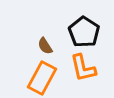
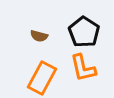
brown semicircle: moved 6 px left, 10 px up; rotated 42 degrees counterclockwise
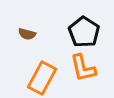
brown semicircle: moved 12 px left, 2 px up
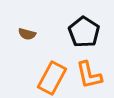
orange L-shape: moved 6 px right, 7 px down
orange rectangle: moved 10 px right
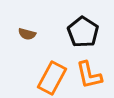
black pentagon: moved 1 px left
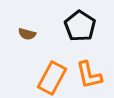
black pentagon: moved 3 px left, 6 px up
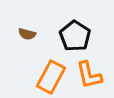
black pentagon: moved 5 px left, 10 px down
orange rectangle: moved 1 px left, 1 px up
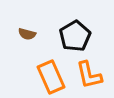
black pentagon: rotated 8 degrees clockwise
orange rectangle: rotated 52 degrees counterclockwise
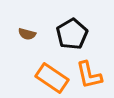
black pentagon: moved 3 px left, 2 px up
orange rectangle: moved 1 px right, 1 px down; rotated 32 degrees counterclockwise
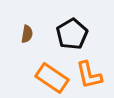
brown semicircle: rotated 96 degrees counterclockwise
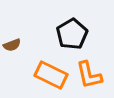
brown semicircle: moved 15 px left, 11 px down; rotated 60 degrees clockwise
orange rectangle: moved 1 px left, 3 px up; rotated 8 degrees counterclockwise
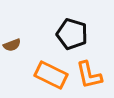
black pentagon: rotated 24 degrees counterclockwise
